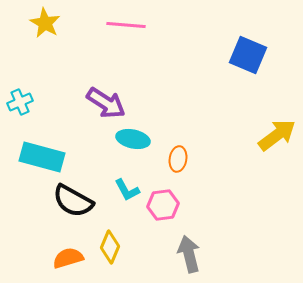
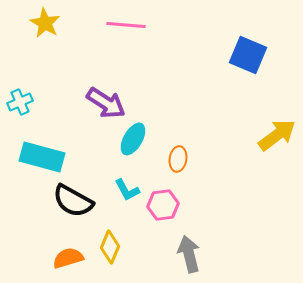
cyan ellipse: rotated 72 degrees counterclockwise
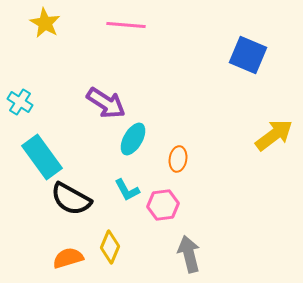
cyan cross: rotated 35 degrees counterclockwise
yellow arrow: moved 3 px left
cyan rectangle: rotated 39 degrees clockwise
black semicircle: moved 2 px left, 2 px up
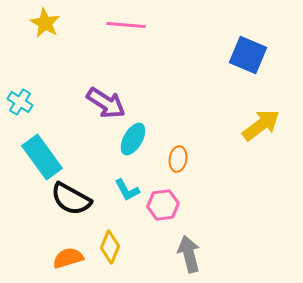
yellow arrow: moved 13 px left, 10 px up
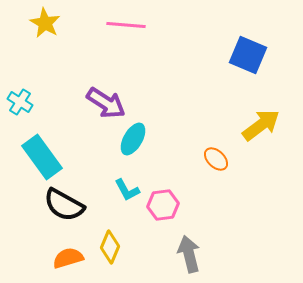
orange ellipse: moved 38 px right; rotated 55 degrees counterclockwise
black semicircle: moved 7 px left, 6 px down
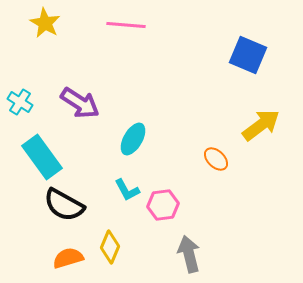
purple arrow: moved 26 px left
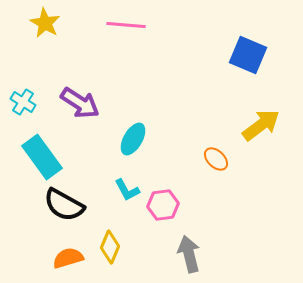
cyan cross: moved 3 px right
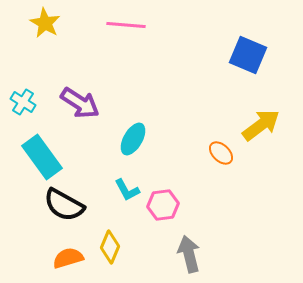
orange ellipse: moved 5 px right, 6 px up
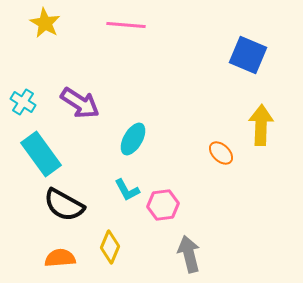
yellow arrow: rotated 51 degrees counterclockwise
cyan rectangle: moved 1 px left, 3 px up
orange semicircle: moved 8 px left; rotated 12 degrees clockwise
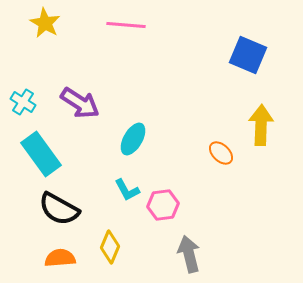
black semicircle: moved 5 px left, 4 px down
